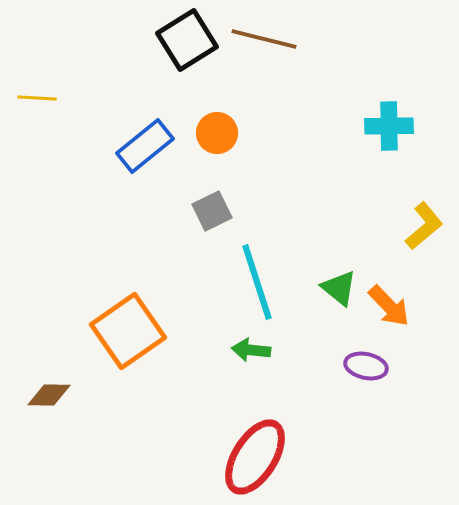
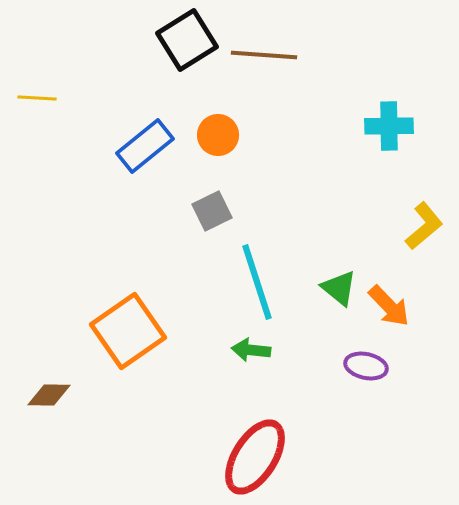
brown line: moved 16 px down; rotated 10 degrees counterclockwise
orange circle: moved 1 px right, 2 px down
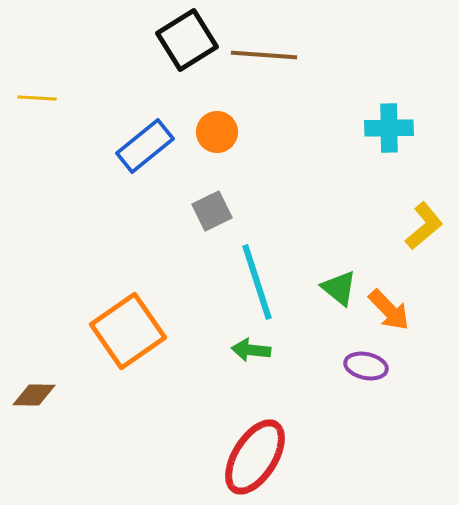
cyan cross: moved 2 px down
orange circle: moved 1 px left, 3 px up
orange arrow: moved 4 px down
brown diamond: moved 15 px left
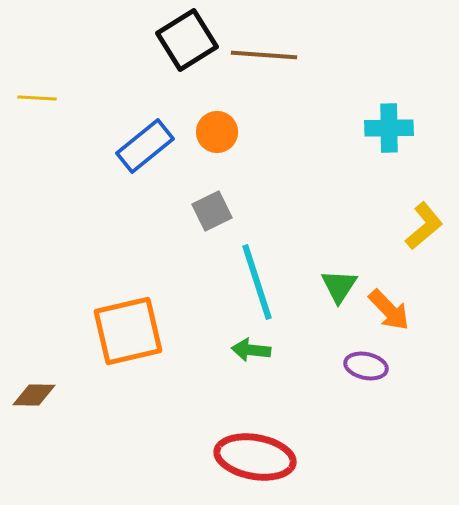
green triangle: moved 2 px up; rotated 24 degrees clockwise
orange square: rotated 22 degrees clockwise
red ellipse: rotated 68 degrees clockwise
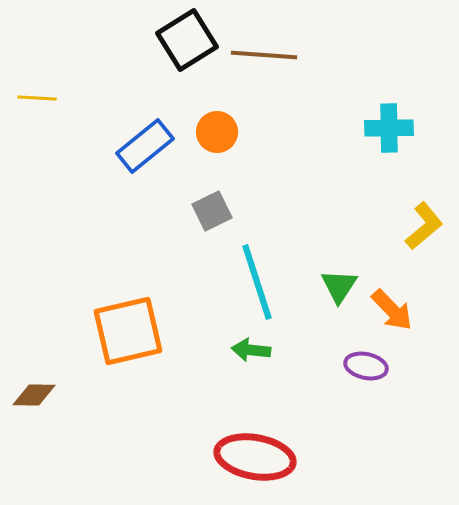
orange arrow: moved 3 px right
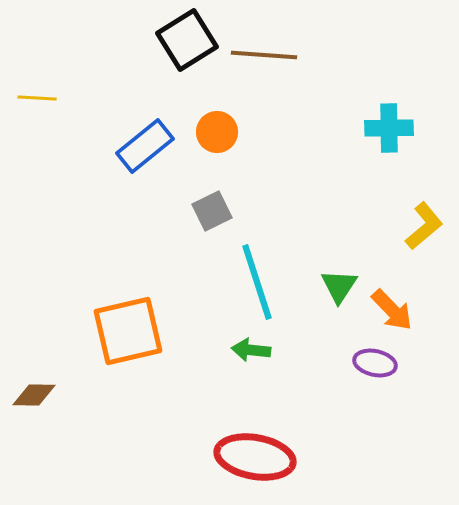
purple ellipse: moved 9 px right, 3 px up
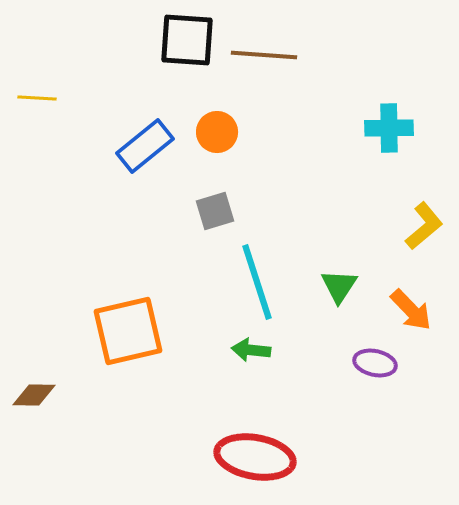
black square: rotated 36 degrees clockwise
gray square: moved 3 px right; rotated 9 degrees clockwise
orange arrow: moved 19 px right
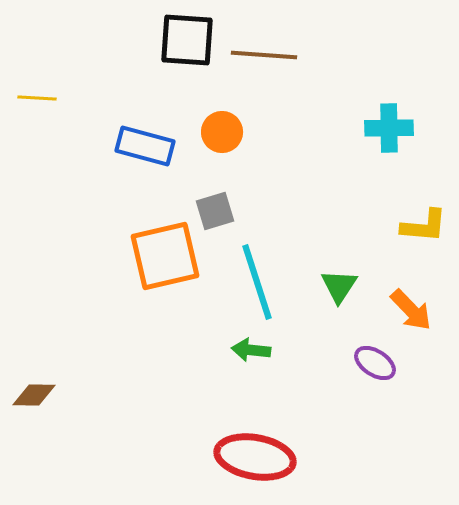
orange circle: moved 5 px right
blue rectangle: rotated 54 degrees clockwise
yellow L-shape: rotated 45 degrees clockwise
orange square: moved 37 px right, 75 px up
purple ellipse: rotated 21 degrees clockwise
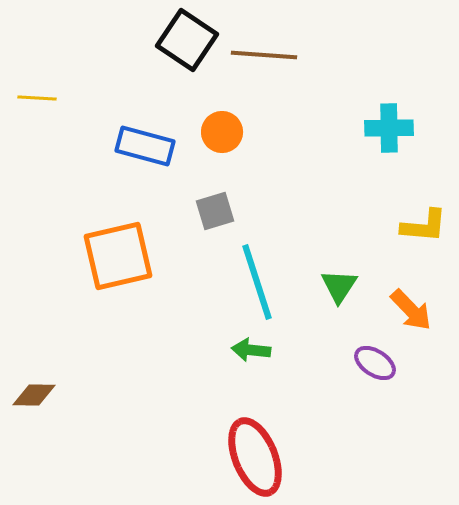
black square: rotated 30 degrees clockwise
orange square: moved 47 px left
red ellipse: rotated 58 degrees clockwise
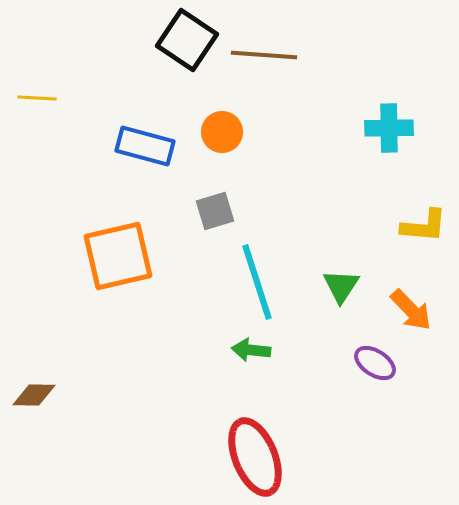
green triangle: moved 2 px right
